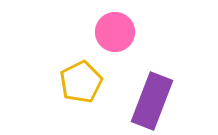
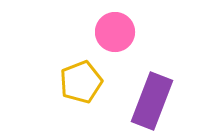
yellow pentagon: rotated 6 degrees clockwise
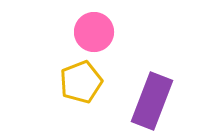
pink circle: moved 21 px left
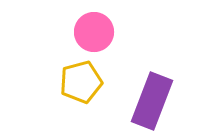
yellow pentagon: rotated 6 degrees clockwise
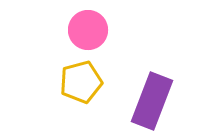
pink circle: moved 6 px left, 2 px up
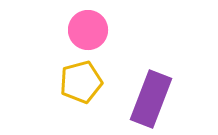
purple rectangle: moved 1 px left, 2 px up
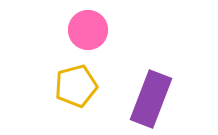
yellow pentagon: moved 5 px left, 4 px down
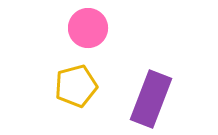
pink circle: moved 2 px up
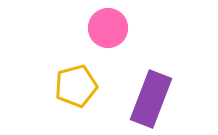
pink circle: moved 20 px right
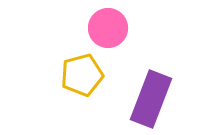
yellow pentagon: moved 6 px right, 11 px up
